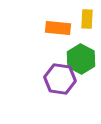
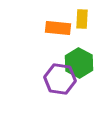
yellow rectangle: moved 5 px left
green hexagon: moved 2 px left, 4 px down
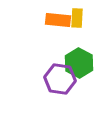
yellow rectangle: moved 5 px left, 1 px up
orange rectangle: moved 8 px up
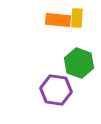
green hexagon: rotated 8 degrees counterclockwise
purple hexagon: moved 4 px left, 11 px down
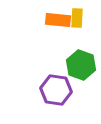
green hexagon: moved 2 px right, 2 px down
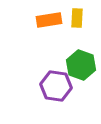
orange rectangle: moved 9 px left; rotated 15 degrees counterclockwise
purple hexagon: moved 4 px up
